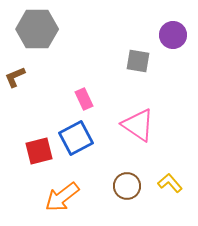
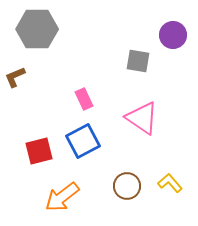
pink triangle: moved 4 px right, 7 px up
blue square: moved 7 px right, 3 px down
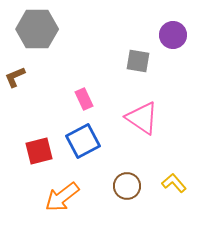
yellow L-shape: moved 4 px right
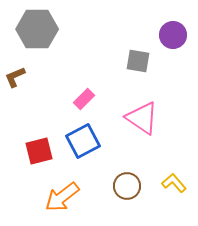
pink rectangle: rotated 70 degrees clockwise
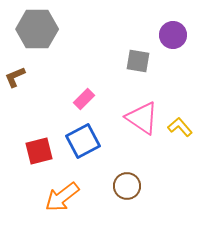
yellow L-shape: moved 6 px right, 56 px up
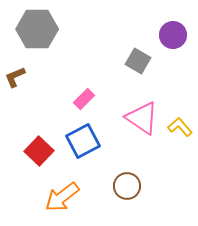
gray square: rotated 20 degrees clockwise
red square: rotated 32 degrees counterclockwise
